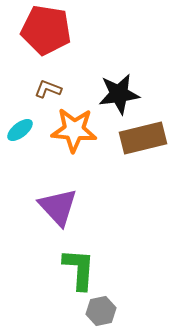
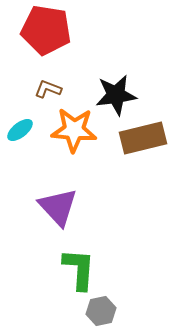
black star: moved 3 px left, 1 px down
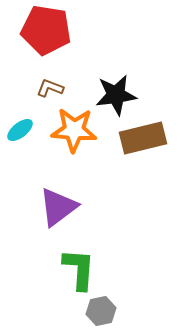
brown L-shape: moved 2 px right, 1 px up
purple triangle: rotated 36 degrees clockwise
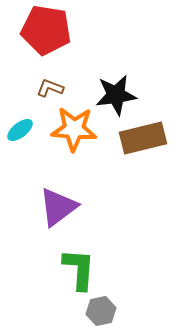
orange star: moved 1 px up
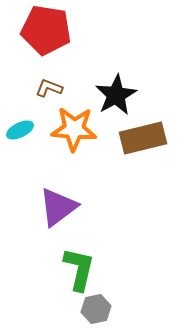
brown L-shape: moved 1 px left
black star: rotated 21 degrees counterclockwise
cyan ellipse: rotated 12 degrees clockwise
green L-shape: rotated 9 degrees clockwise
gray hexagon: moved 5 px left, 2 px up
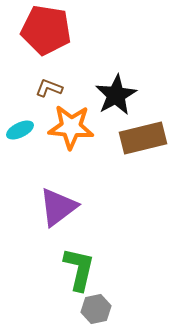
orange star: moved 3 px left, 2 px up
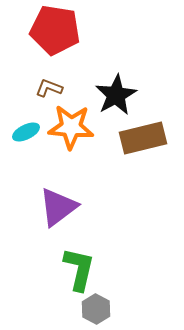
red pentagon: moved 9 px right
cyan ellipse: moved 6 px right, 2 px down
gray hexagon: rotated 20 degrees counterclockwise
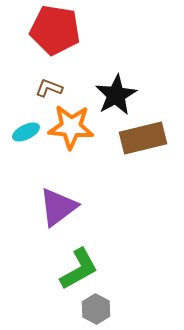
green L-shape: rotated 48 degrees clockwise
